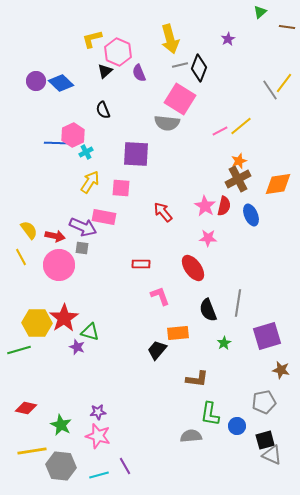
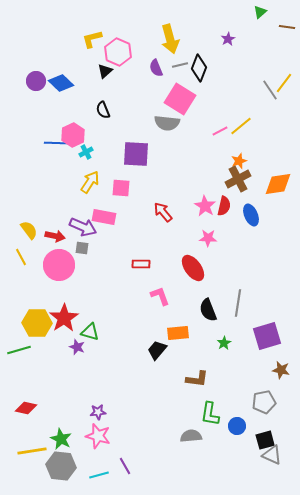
purple semicircle at (139, 73): moved 17 px right, 5 px up
green star at (61, 425): moved 14 px down
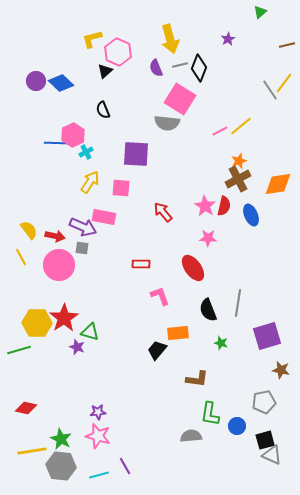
brown line at (287, 27): moved 18 px down; rotated 21 degrees counterclockwise
green star at (224, 343): moved 3 px left; rotated 24 degrees counterclockwise
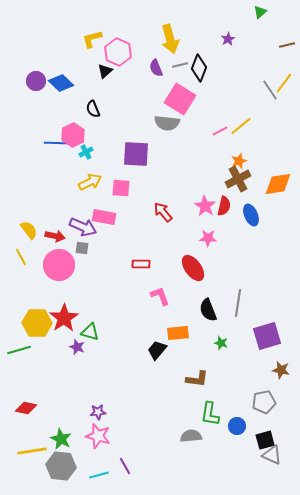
black semicircle at (103, 110): moved 10 px left, 1 px up
yellow arrow at (90, 182): rotated 30 degrees clockwise
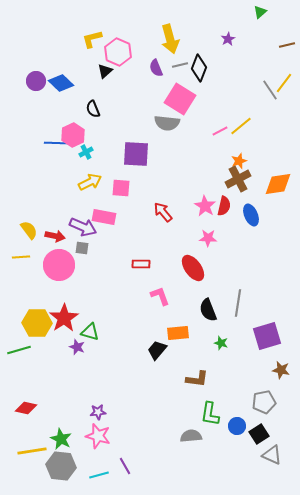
yellow line at (21, 257): rotated 66 degrees counterclockwise
black square at (265, 440): moved 6 px left, 6 px up; rotated 18 degrees counterclockwise
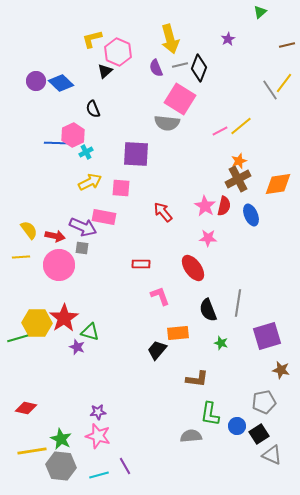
green line at (19, 350): moved 12 px up
